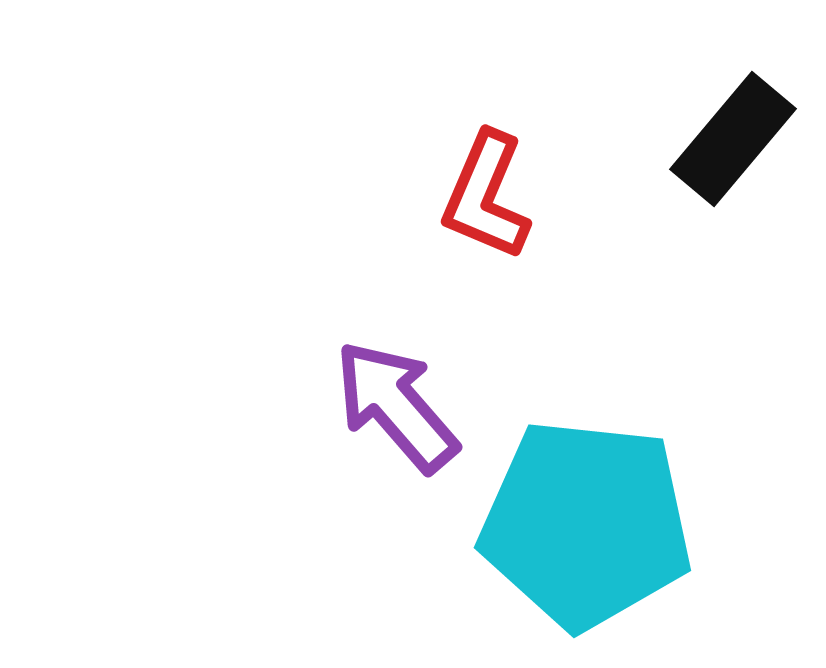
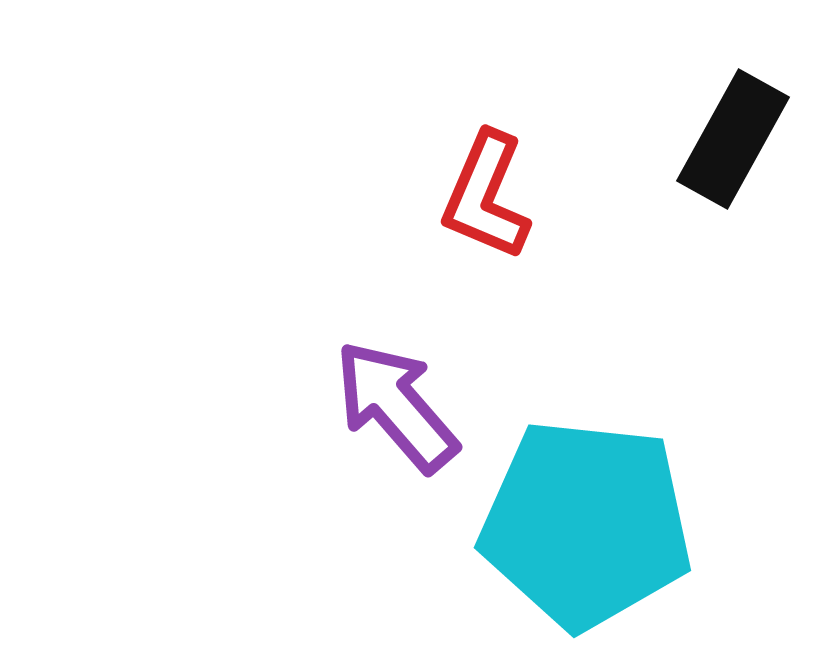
black rectangle: rotated 11 degrees counterclockwise
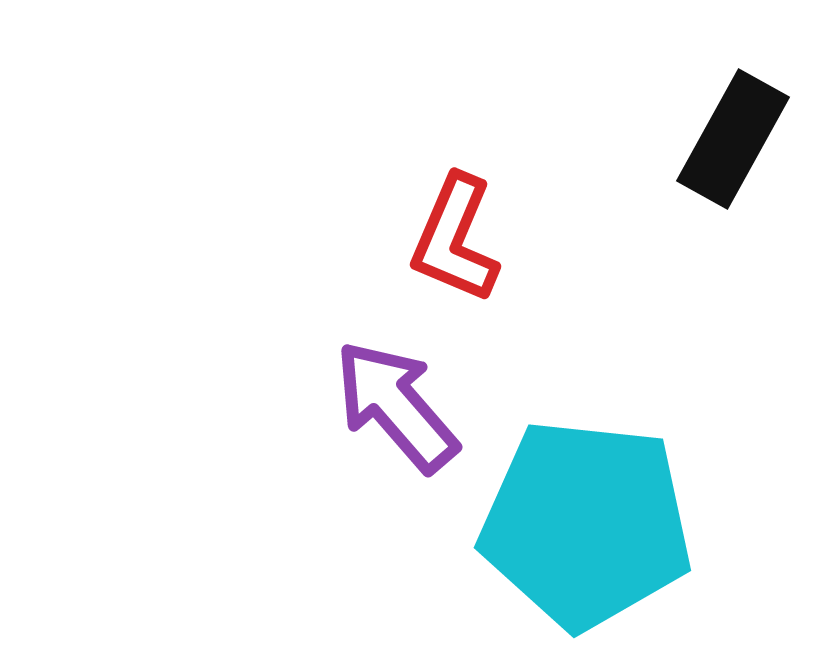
red L-shape: moved 31 px left, 43 px down
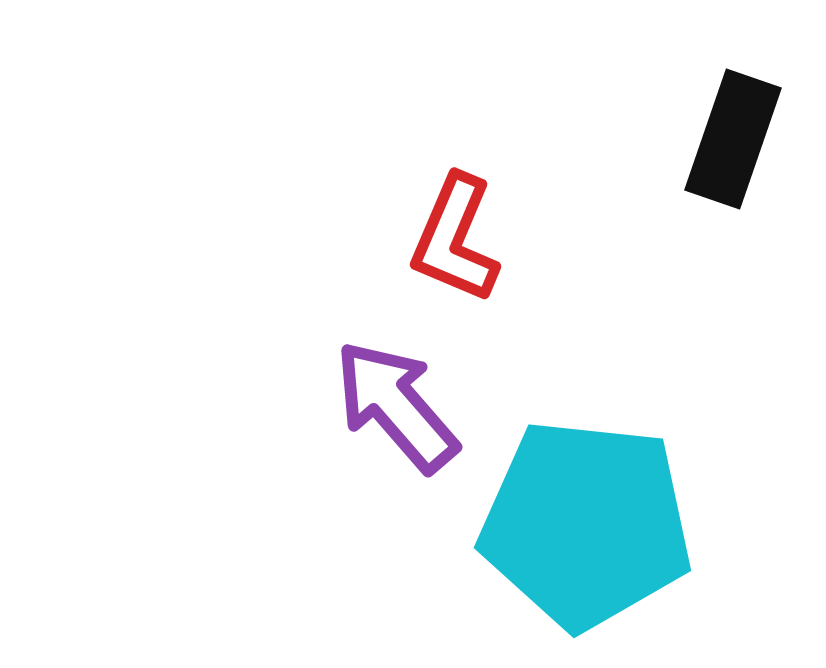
black rectangle: rotated 10 degrees counterclockwise
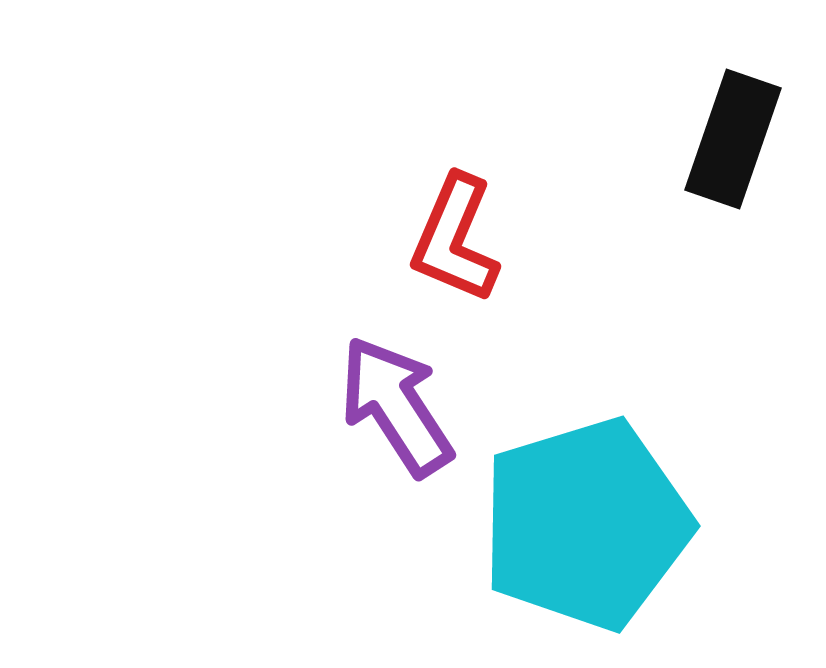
purple arrow: rotated 8 degrees clockwise
cyan pentagon: rotated 23 degrees counterclockwise
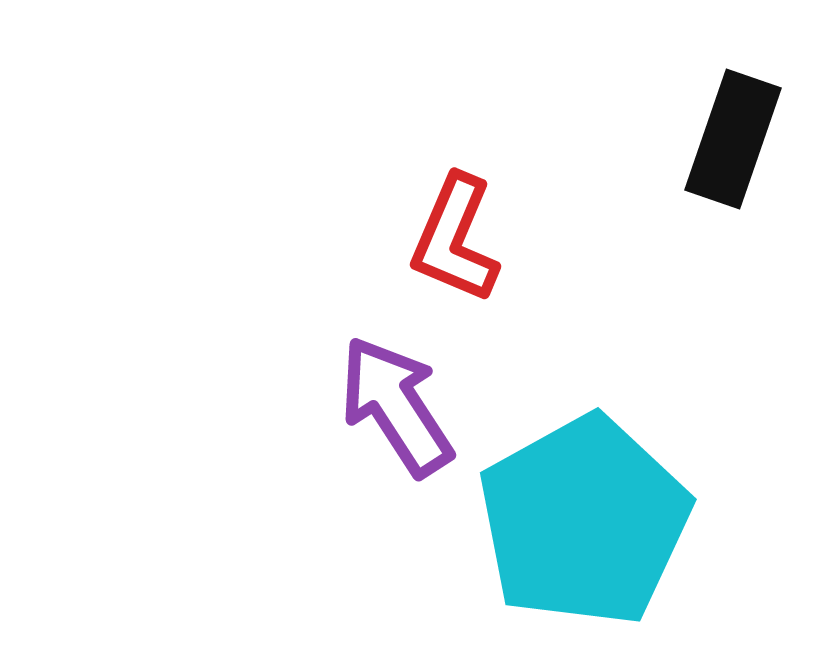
cyan pentagon: moved 2 px left, 3 px up; rotated 12 degrees counterclockwise
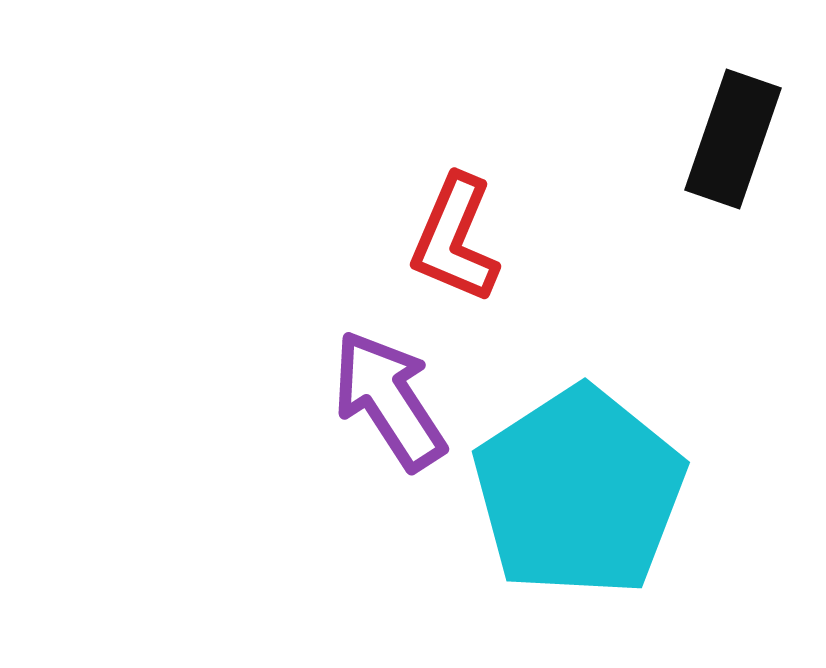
purple arrow: moved 7 px left, 6 px up
cyan pentagon: moved 5 px left, 29 px up; rotated 4 degrees counterclockwise
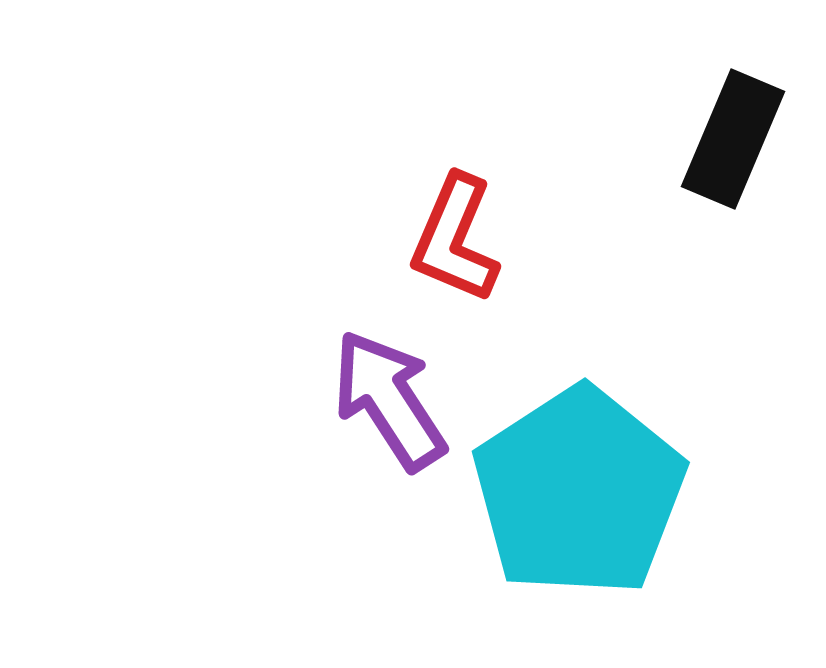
black rectangle: rotated 4 degrees clockwise
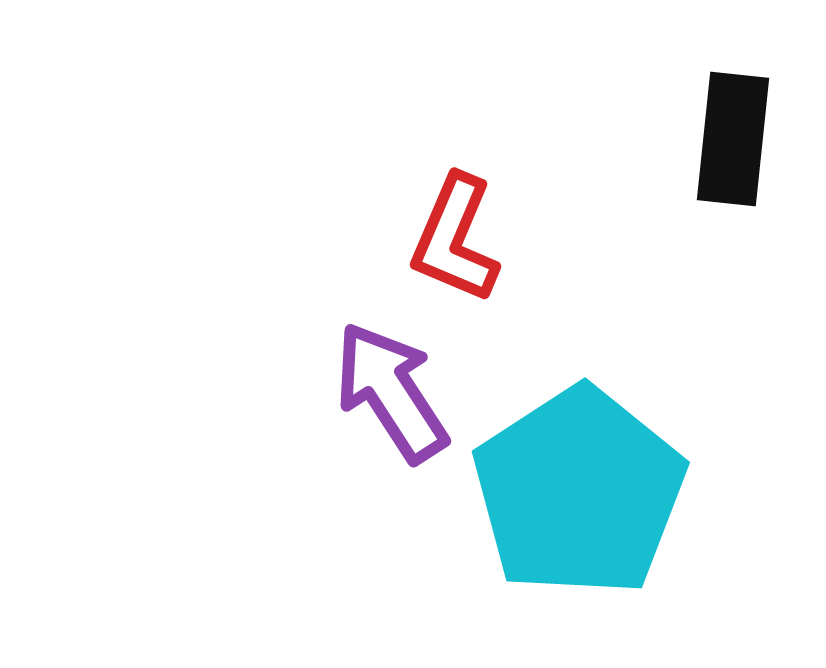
black rectangle: rotated 17 degrees counterclockwise
purple arrow: moved 2 px right, 8 px up
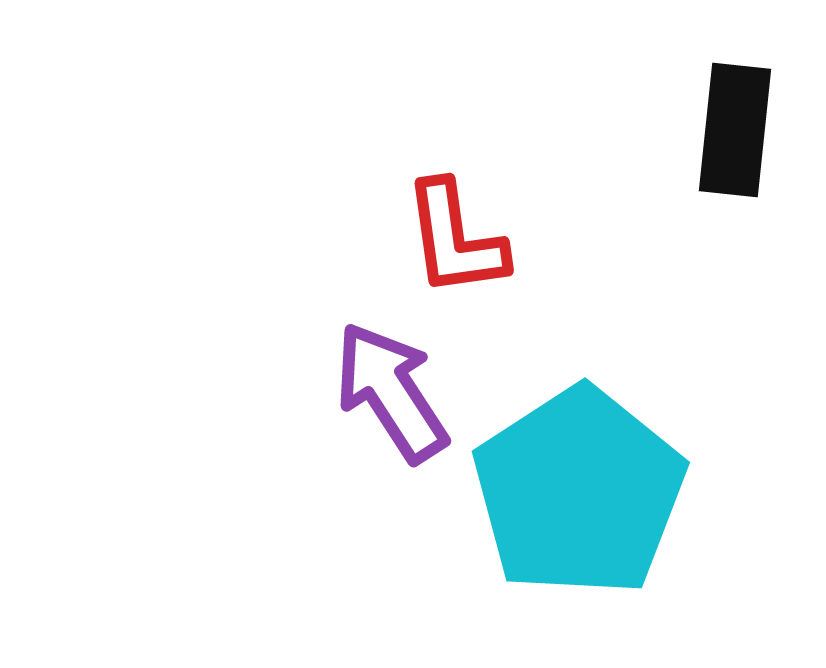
black rectangle: moved 2 px right, 9 px up
red L-shape: rotated 31 degrees counterclockwise
